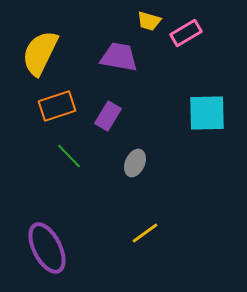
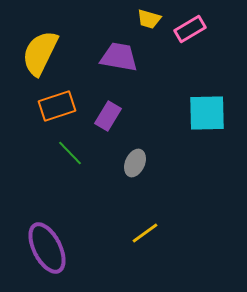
yellow trapezoid: moved 2 px up
pink rectangle: moved 4 px right, 4 px up
green line: moved 1 px right, 3 px up
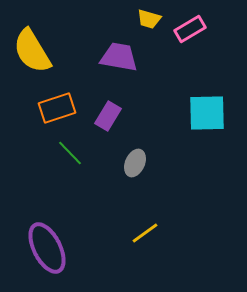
yellow semicircle: moved 8 px left, 2 px up; rotated 57 degrees counterclockwise
orange rectangle: moved 2 px down
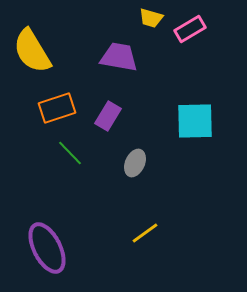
yellow trapezoid: moved 2 px right, 1 px up
cyan square: moved 12 px left, 8 px down
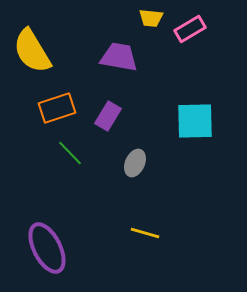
yellow trapezoid: rotated 10 degrees counterclockwise
yellow line: rotated 52 degrees clockwise
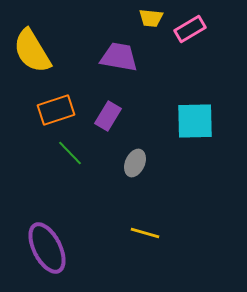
orange rectangle: moved 1 px left, 2 px down
